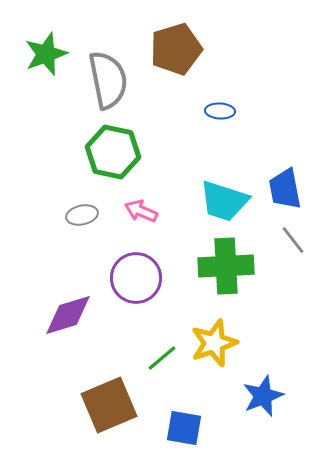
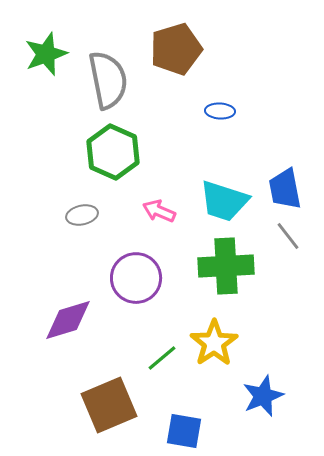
green hexagon: rotated 12 degrees clockwise
pink arrow: moved 18 px right
gray line: moved 5 px left, 4 px up
purple diamond: moved 5 px down
yellow star: rotated 15 degrees counterclockwise
blue square: moved 3 px down
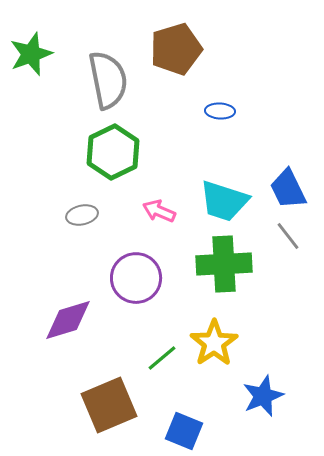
green star: moved 15 px left
green hexagon: rotated 10 degrees clockwise
blue trapezoid: moved 3 px right; rotated 15 degrees counterclockwise
green cross: moved 2 px left, 2 px up
blue square: rotated 12 degrees clockwise
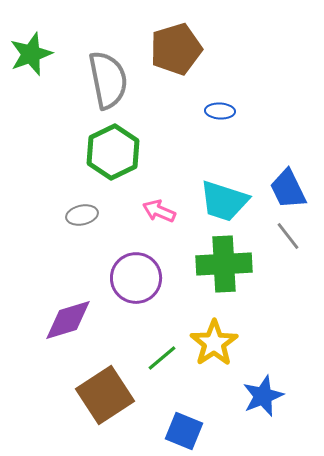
brown square: moved 4 px left, 10 px up; rotated 10 degrees counterclockwise
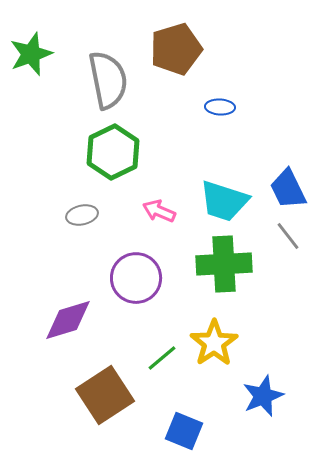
blue ellipse: moved 4 px up
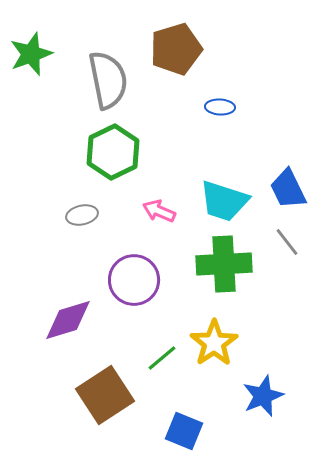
gray line: moved 1 px left, 6 px down
purple circle: moved 2 px left, 2 px down
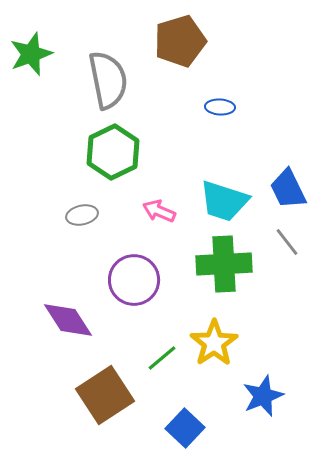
brown pentagon: moved 4 px right, 8 px up
purple diamond: rotated 74 degrees clockwise
blue square: moved 1 px right, 3 px up; rotated 21 degrees clockwise
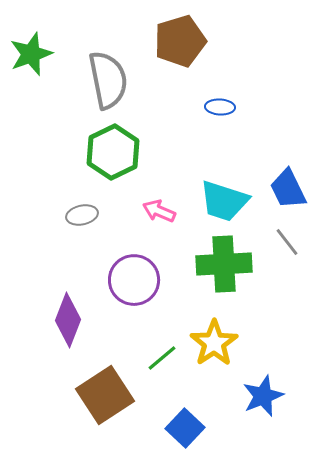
purple diamond: rotated 54 degrees clockwise
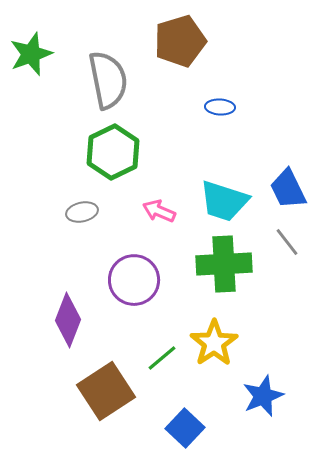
gray ellipse: moved 3 px up
brown square: moved 1 px right, 4 px up
